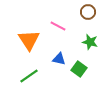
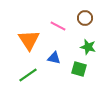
brown circle: moved 3 px left, 6 px down
green star: moved 2 px left, 5 px down
blue triangle: moved 5 px left, 1 px up
green square: rotated 21 degrees counterclockwise
green line: moved 1 px left, 1 px up
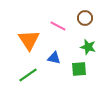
green square: rotated 21 degrees counterclockwise
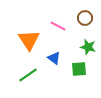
blue triangle: rotated 24 degrees clockwise
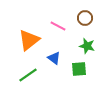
orange triangle: rotated 25 degrees clockwise
green star: moved 1 px left, 1 px up
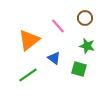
pink line: rotated 21 degrees clockwise
green square: rotated 21 degrees clockwise
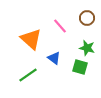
brown circle: moved 2 px right
pink line: moved 2 px right
orange triangle: moved 2 px right, 1 px up; rotated 40 degrees counterclockwise
green star: moved 2 px down
green square: moved 1 px right, 2 px up
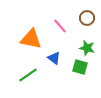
orange triangle: rotated 30 degrees counterclockwise
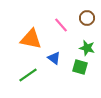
pink line: moved 1 px right, 1 px up
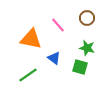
pink line: moved 3 px left
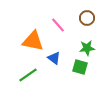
orange triangle: moved 2 px right, 2 px down
green star: rotated 21 degrees counterclockwise
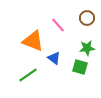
orange triangle: rotated 10 degrees clockwise
